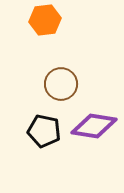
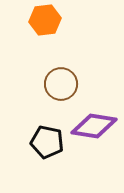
black pentagon: moved 3 px right, 11 px down
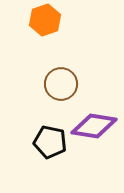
orange hexagon: rotated 12 degrees counterclockwise
black pentagon: moved 3 px right
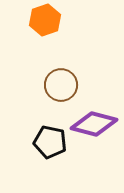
brown circle: moved 1 px down
purple diamond: moved 2 px up; rotated 6 degrees clockwise
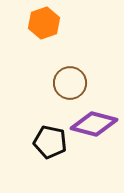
orange hexagon: moved 1 px left, 3 px down
brown circle: moved 9 px right, 2 px up
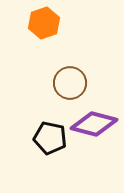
black pentagon: moved 4 px up
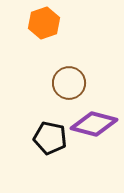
brown circle: moved 1 px left
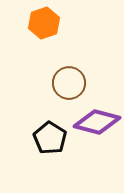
purple diamond: moved 3 px right, 2 px up
black pentagon: rotated 20 degrees clockwise
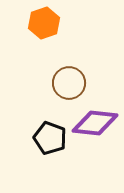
purple diamond: moved 2 px left, 1 px down; rotated 9 degrees counterclockwise
black pentagon: rotated 12 degrees counterclockwise
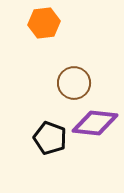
orange hexagon: rotated 12 degrees clockwise
brown circle: moved 5 px right
